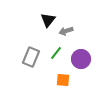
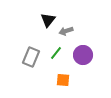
purple circle: moved 2 px right, 4 px up
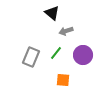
black triangle: moved 4 px right, 7 px up; rotated 28 degrees counterclockwise
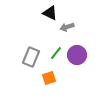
black triangle: moved 2 px left; rotated 14 degrees counterclockwise
gray arrow: moved 1 px right, 4 px up
purple circle: moved 6 px left
orange square: moved 14 px left, 2 px up; rotated 24 degrees counterclockwise
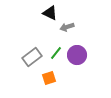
gray rectangle: moved 1 px right; rotated 30 degrees clockwise
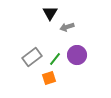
black triangle: rotated 35 degrees clockwise
green line: moved 1 px left, 6 px down
